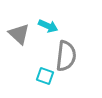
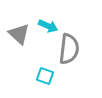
gray semicircle: moved 3 px right, 7 px up
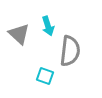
cyan arrow: rotated 48 degrees clockwise
gray semicircle: moved 1 px right, 2 px down
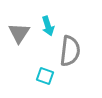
gray triangle: moved 1 px up; rotated 20 degrees clockwise
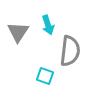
cyan arrow: moved 1 px up
gray triangle: moved 1 px left, 1 px up
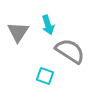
gray semicircle: rotated 64 degrees counterclockwise
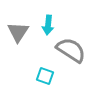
cyan arrow: rotated 24 degrees clockwise
gray semicircle: moved 1 px right, 1 px up
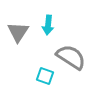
gray semicircle: moved 7 px down
